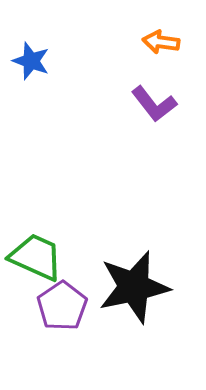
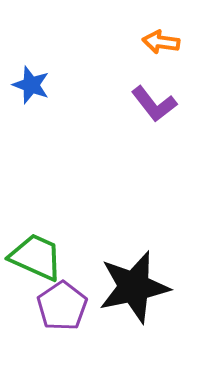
blue star: moved 24 px down
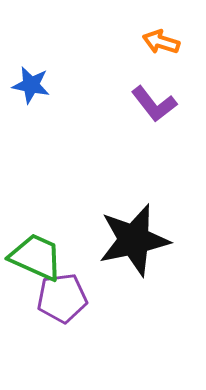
orange arrow: rotated 9 degrees clockwise
blue star: rotated 9 degrees counterclockwise
black star: moved 47 px up
purple pentagon: moved 8 px up; rotated 27 degrees clockwise
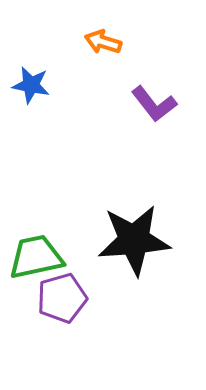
orange arrow: moved 58 px left
black star: rotated 8 degrees clockwise
green trapezoid: rotated 36 degrees counterclockwise
purple pentagon: rotated 9 degrees counterclockwise
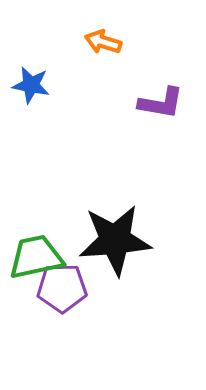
purple L-shape: moved 7 px right, 1 px up; rotated 42 degrees counterclockwise
black star: moved 19 px left
purple pentagon: moved 10 px up; rotated 15 degrees clockwise
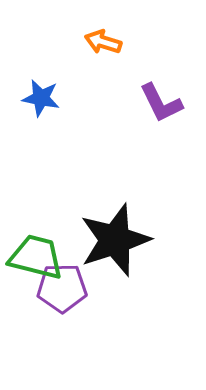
blue star: moved 10 px right, 13 px down
purple L-shape: rotated 54 degrees clockwise
black star: rotated 14 degrees counterclockwise
green trapezoid: rotated 26 degrees clockwise
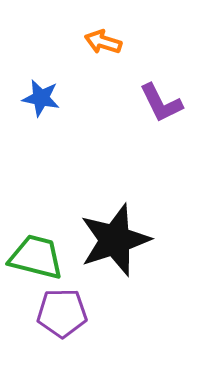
purple pentagon: moved 25 px down
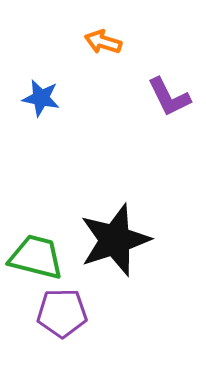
purple L-shape: moved 8 px right, 6 px up
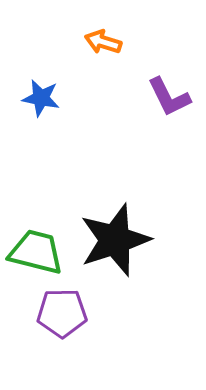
green trapezoid: moved 5 px up
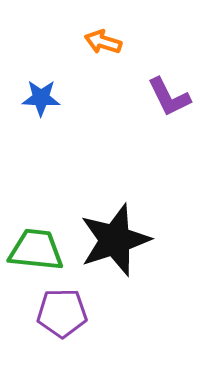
blue star: rotated 9 degrees counterclockwise
green trapezoid: moved 2 px up; rotated 8 degrees counterclockwise
